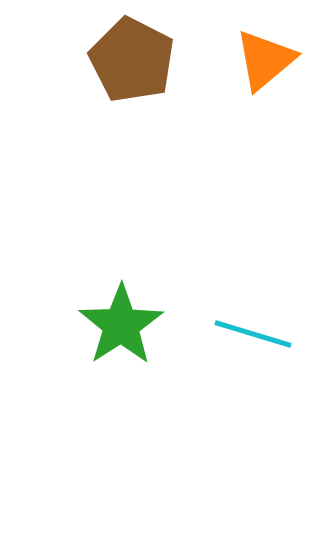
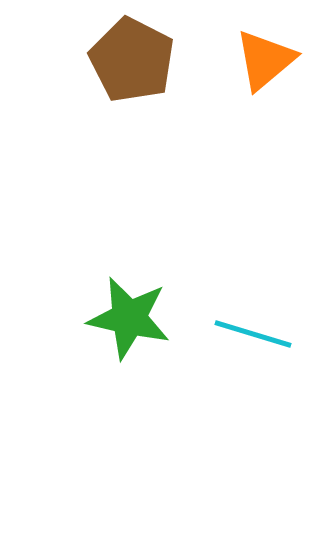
green star: moved 8 px right, 7 px up; rotated 26 degrees counterclockwise
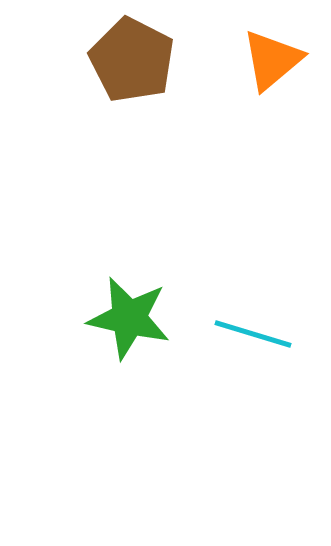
orange triangle: moved 7 px right
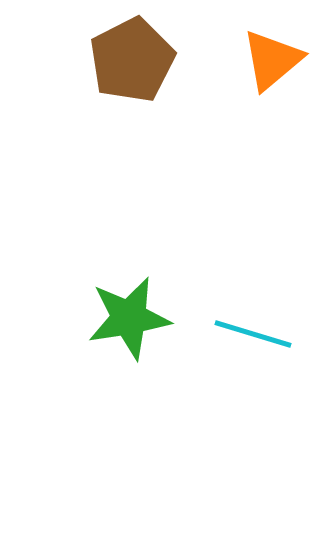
brown pentagon: rotated 18 degrees clockwise
green star: rotated 22 degrees counterclockwise
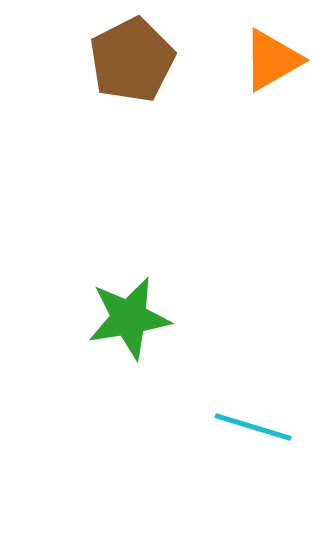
orange triangle: rotated 10 degrees clockwise
cyan line: moved 93 px down
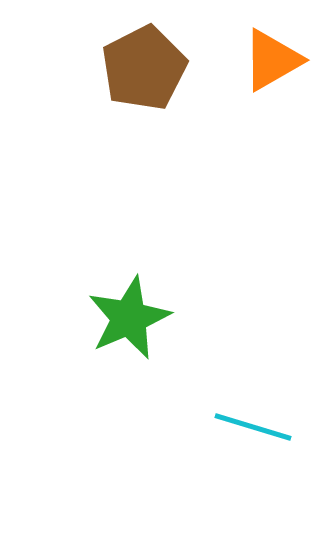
brown pentagon: moved 12 px right, 8 px down
green star: rotated 14 degrees counterclockwise
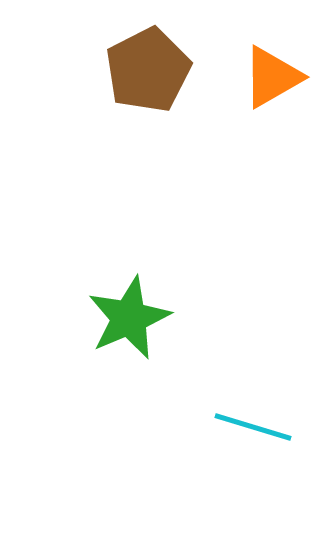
orange triangle: moved 17 px down
brown pentagon: moved 4 px right, 2 px down
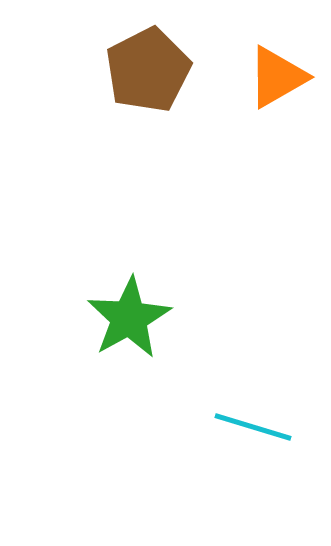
orange triangle: moved 5 px right
green star: rotated 6 degrees counterclockwise
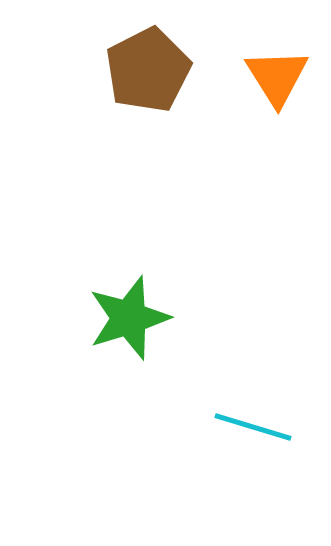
orange triangle: rotated 32 degrees counterclockwise
green star: rotated 12 degrees clockwise
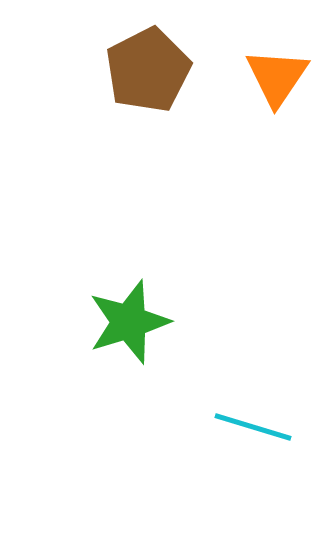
orange triangle: rotated 6 degrees clockwise
green star: moved 4 px down
